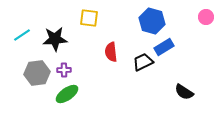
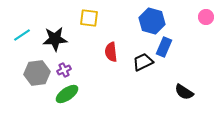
blue rectangle: rotated 36 degrees counterclockwise
purple cross: rotated 24 degrees counterclockwise
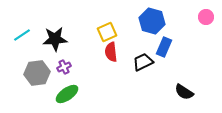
yellow square: moved 18 px right, 14 px down; rotated 30 degrees counterclockwise
purple cross: moved 3 px up
